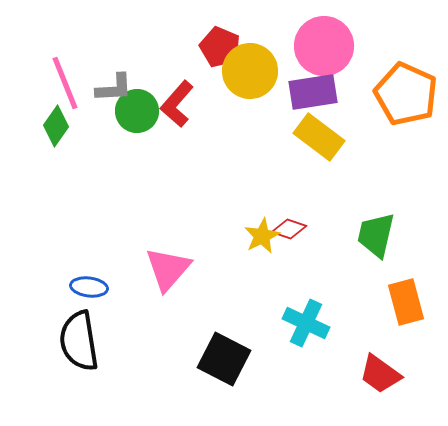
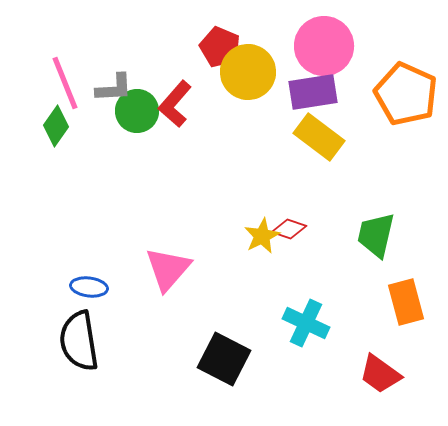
yellow circle: moved 2 px left, 1 px down
red L-shape: moved 2 px left
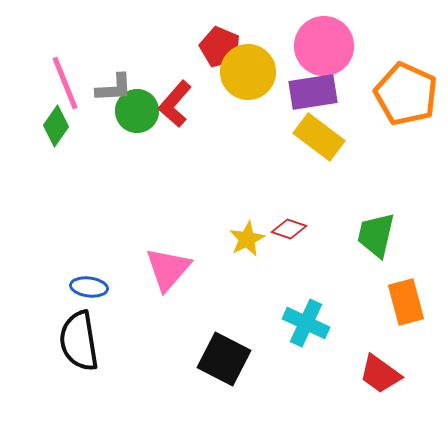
yellow star: moved 15 px left, 3 px down
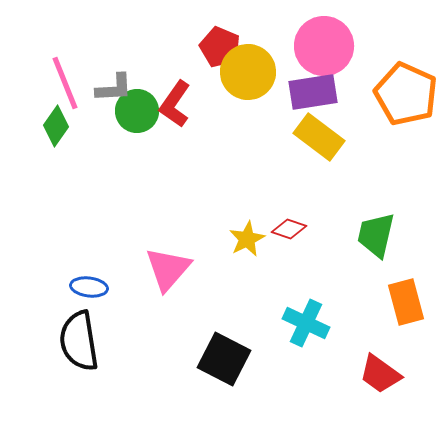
red L-shape: rotated 6 degrees counterclockwise
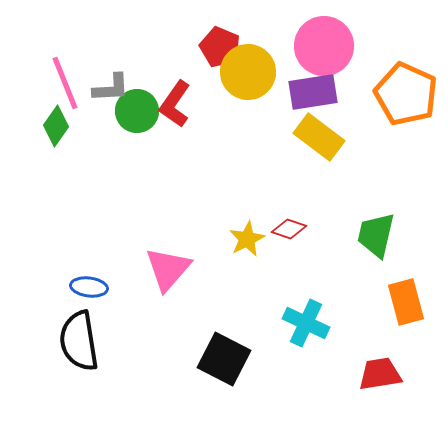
gray L-shape: moved 3 px left
red trapezoid: rotated 135 degrees clockwise
